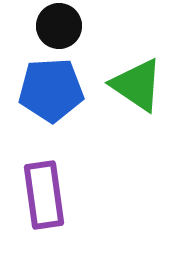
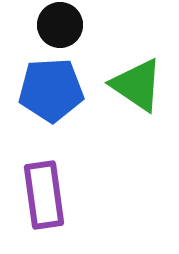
black circle: moved 1 px right, 1 px up
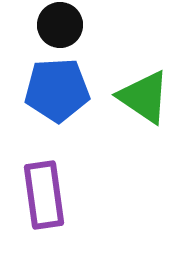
green triangle: moved 7 px right, 12 px down
blue pentagon: moved 6 px right
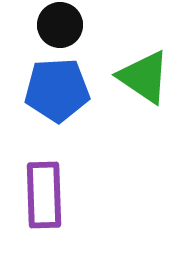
green triangle: moved 20 px up
purple rectangle: rotated 6 degrees clockwise
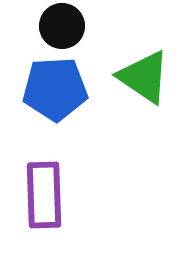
black circle: moved 2 px right, 1 px down
blue pentagon: moved 2 px left, 1 px up
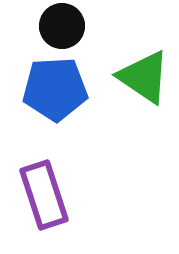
purple rectangle: rotated 16 degrees counterclockwise
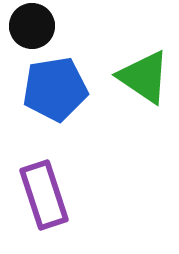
black circle: moved 30 px left
blue pentagon: rotated 6 degrees counterclockwise
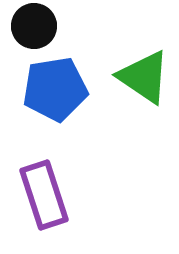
black circle: moved 2 px right
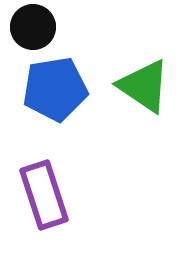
black circle: moved 1 px left, 1 px down
green triangle: moved 9 px down
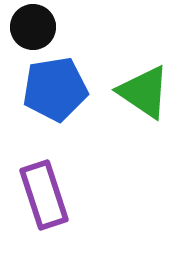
green triangle: moved 6 px down
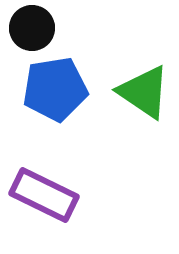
black circle: moved 1 px left, 1 px down
purple rectangle: rotated 46 degrees counterclockwise
